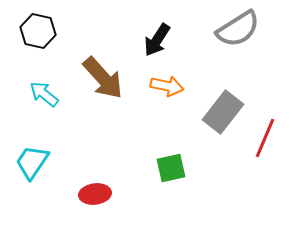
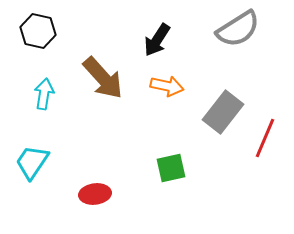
cyan arrow: rotated 60 degrees clockwise
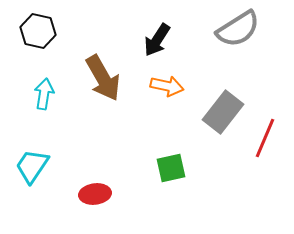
brown arrow: rotated 12 degrees clockwise
cyan trapezoid: moved 4 px down
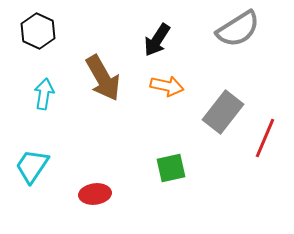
black hexagon: rotated 12 degrees clockwise
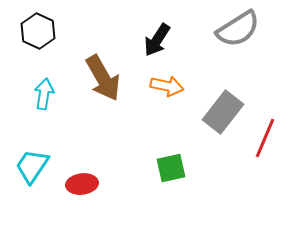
red ellipse: moved 13 px left, 10 px up
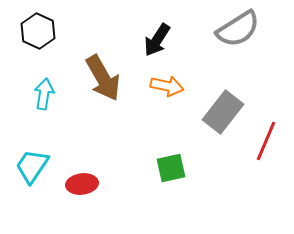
red line: moved 1 px right, 3 px down
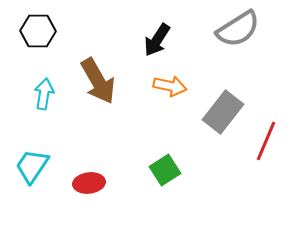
black hexagon: rotated 24 degrees counterclockwise
brown arrow: moved 5 px left, 3 px down
orange arrow: moved 3 px right
green square: moved 6 px left, 2 px down; rotated 20 degrees counterclockwise
red ellipse: moved 7 px right, 1 px up
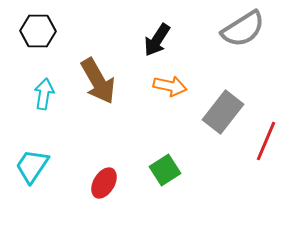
gray semicircle: moved 5 px right
red ellipse: moved 15 px right; rotated 52 degrees counterclockwise
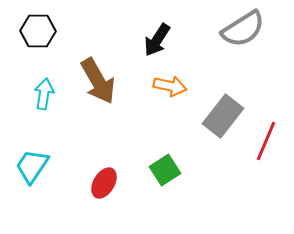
gray rectangle: moved 4 px down
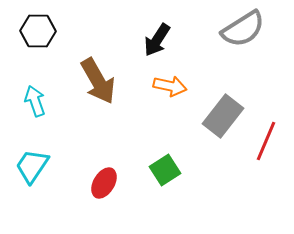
cyan arrow: moved 9 px left, 7 px down; rotated 28 degrees counterclockwise
